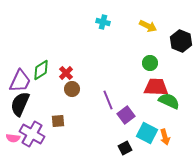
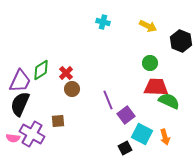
cyan square: moved 5 px left, 1 px down
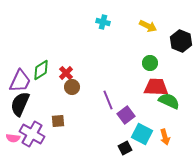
brown circle: moved 2 px up
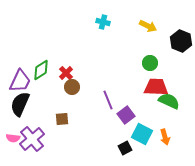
brown square: moved 4 px right, 2 px up
purple cross: moved 5 px down; rotated 20 degrees clockwise
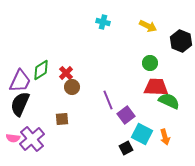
black square: moved 1 px right
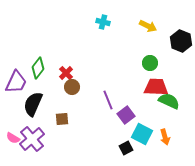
green diamond: moved 3 px left, 2 px up; rotated 20 degrees counterclockwise
purple trapezoid: moved 4 px left, 1 px down
black semicircle: moved 13 px right
pink semicircle: rotated 24 degrees clockwise
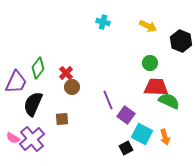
purple square: rotated 18 degrees counterclockwise
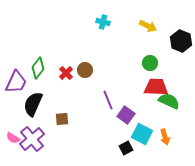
brown circle: moved 13 px right, 17 px up
